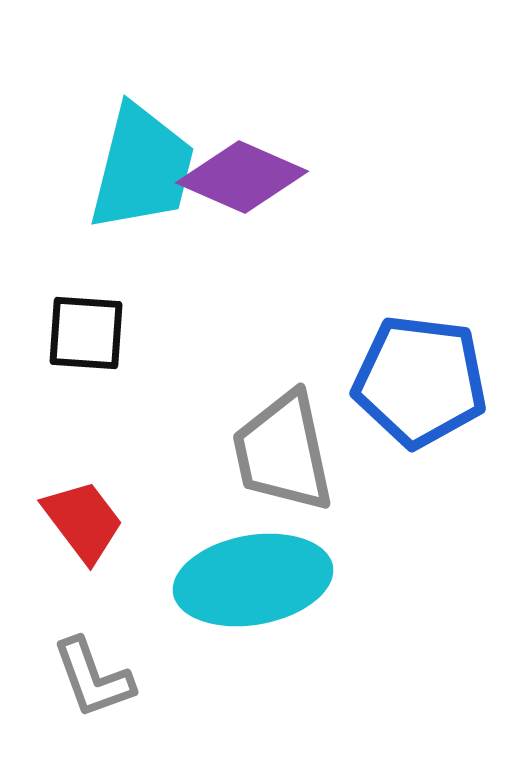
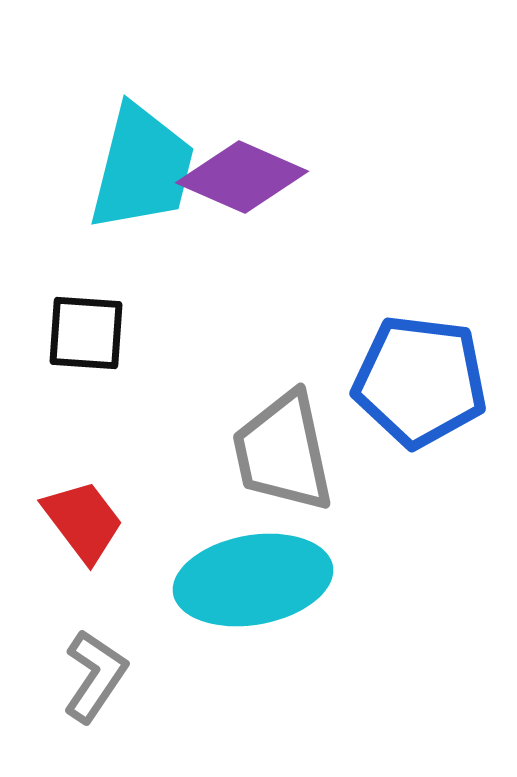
gray L-shape: moved 2 px right, 2 px up; rotated 126 degrees counterclockwise
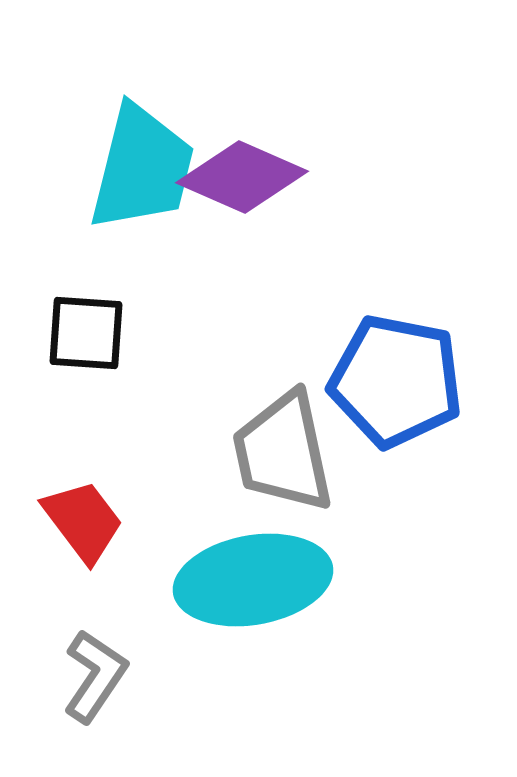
blue pentagon: moved 24 px left; rotated 4 degrees clockwise
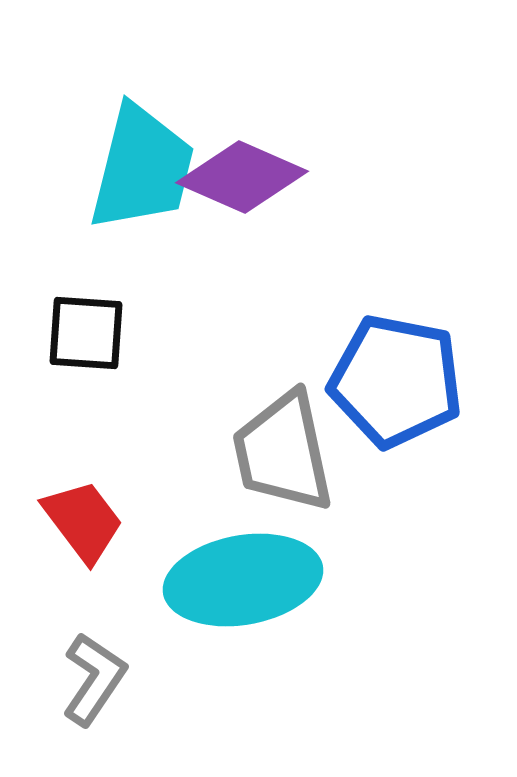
cyan ellipse: moved 10 px left
gray L-shape: moved 1 px left, 3 px down
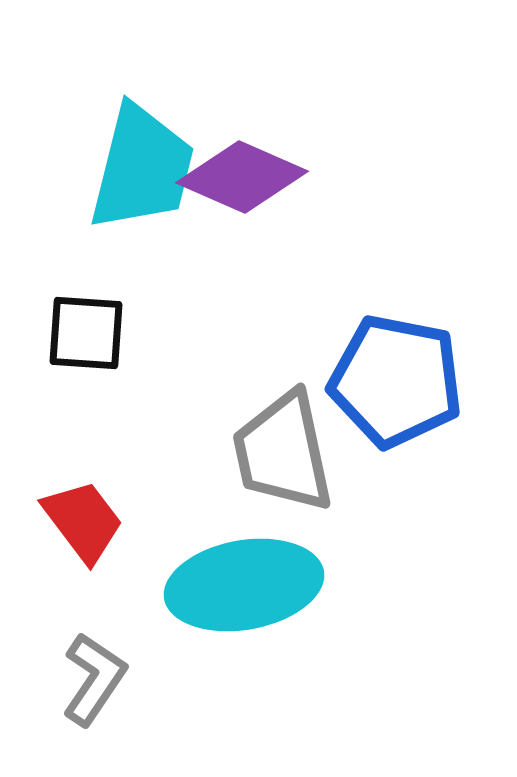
cyan ellipse: moved 1 px right, 5 px down
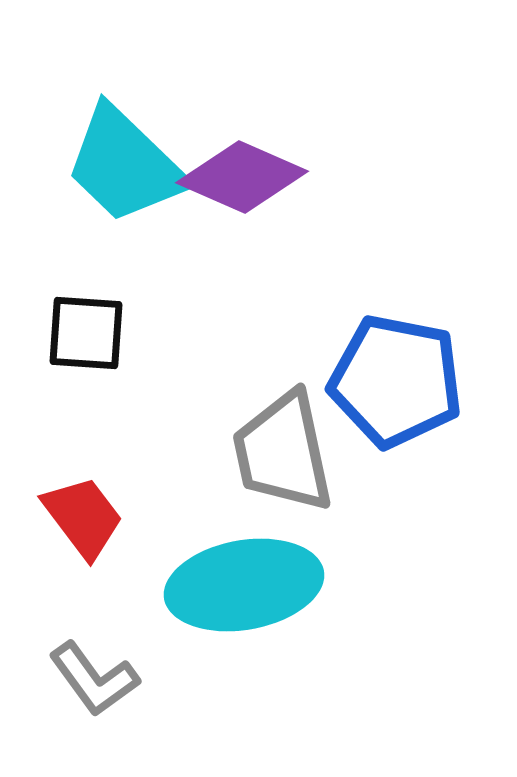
cyan trapezoid: moved 17 px left, 3 px up; rotated 120 degrees clockwise
red trapezoid: moved 4 px up
gray L-shape: rotated 110 degrees clockwise
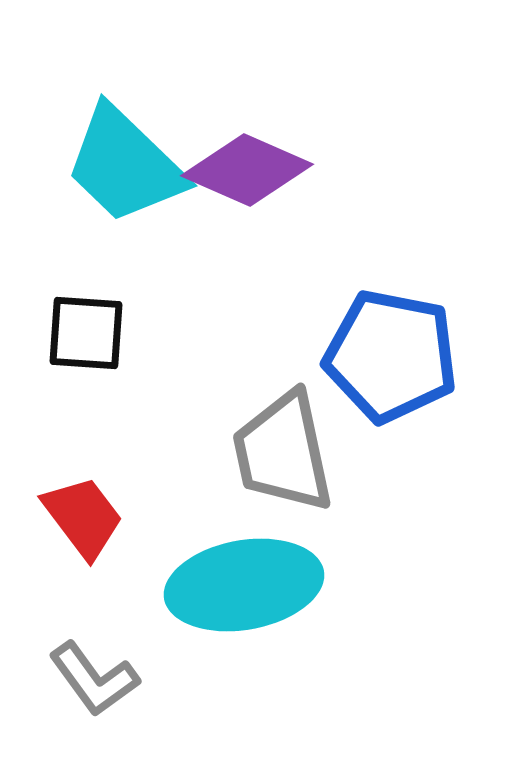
purple diamond: moved 5 px right, 7 px up
blue pentagon: moved 5 px left, 25 px up
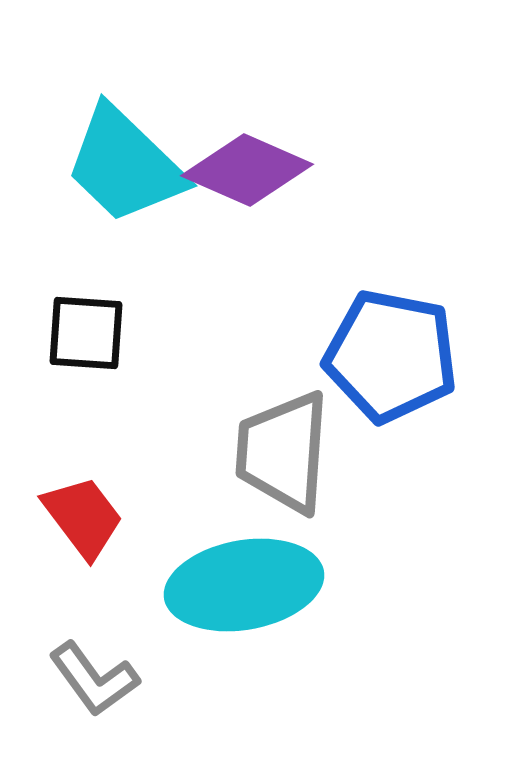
gray trapezoid: rotated 16 degrees clockwise
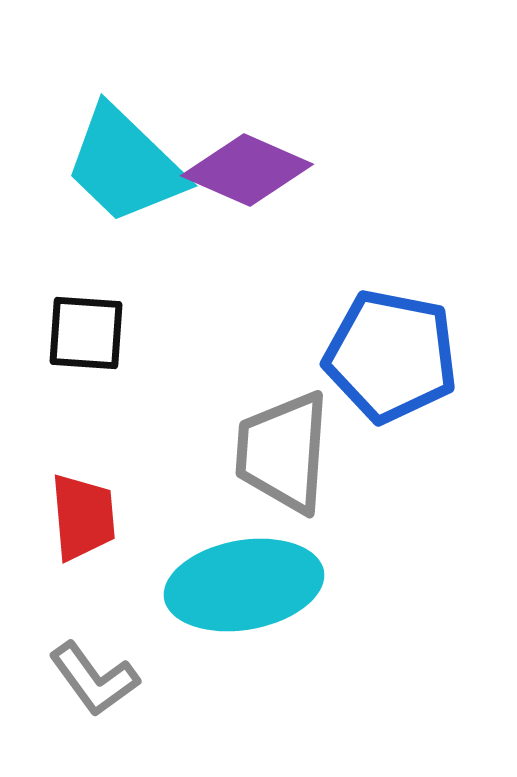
red trapezoid: rotated 32 degrees clockwise
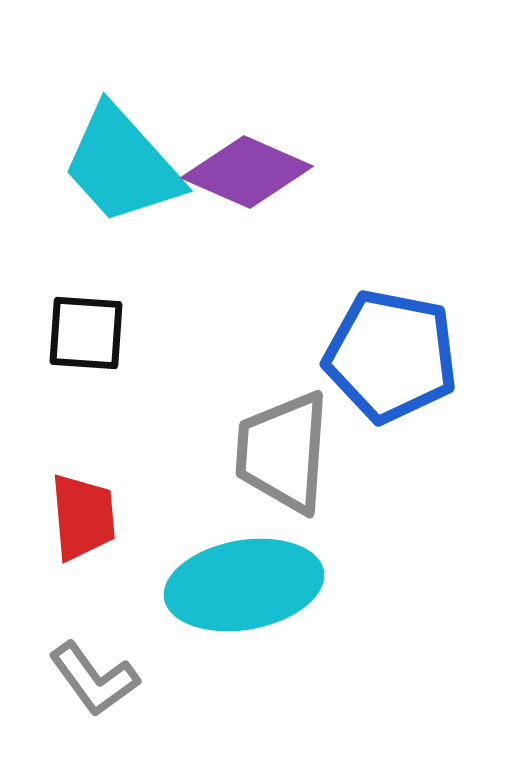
cyan trapezoid: moved 3 px left; rotated 4 degrees clockwise
purple diamond: moved 2 px down
